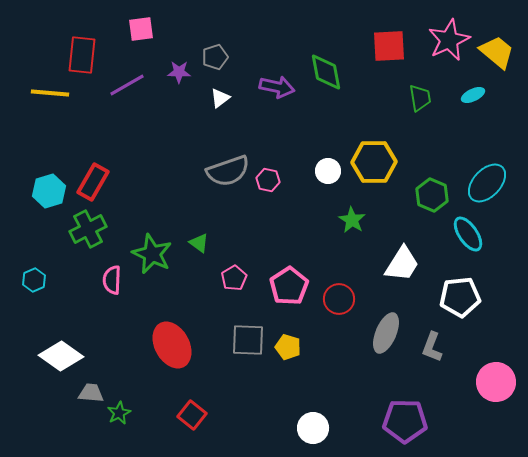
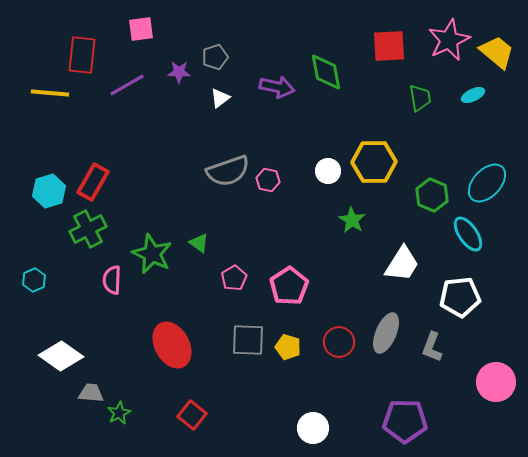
red circle at (339, 299): moved 43 px down
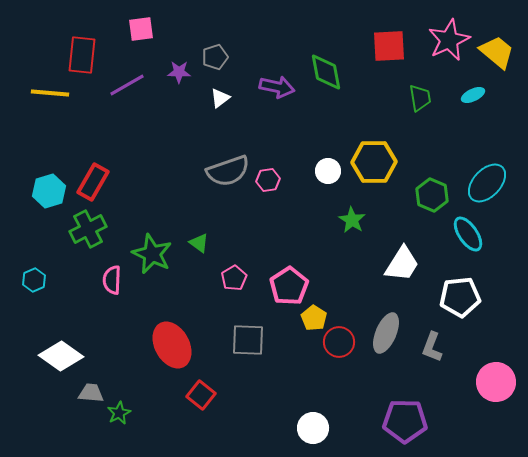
pink hexagon at (268, 180): rotated 20 degrees counterclockwise
yellow pentagon at (288, 347): moved 26 px right, 29 px up; rotated 15 degrees clockwise
red square at (192, 415): moved 9 px right, 20 px up
